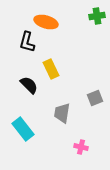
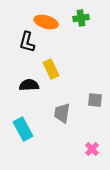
green cross: moved 16 px left, 2 px down
black semicircle: rotated 48 degrees counterclockwise
gray square: moved 2 px down; rotated 28 degrees clockwise
cyan rectangle: rotated 10 degrees clockwise
pink cross: moved 11 px right, 2 px down; rotated 32 degrees clockwise
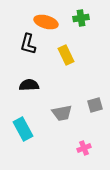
black L-shape: moved 1 px right, 2 px down
yellow rectangle: moved 15 px right, 14 px up
gray square: moved 5 px down; rotated 21 degrees counterclockwise
gray trapezoid: rotated 110 degrees counterclockwise
pink cross: moved 8 px left, 1 px up; rotated 24 degrees clockwise
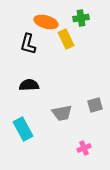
yellow rectangle: moved 16 px up
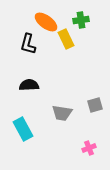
green cross: moved 2 px down
orange ellipse: rotated 20 degrees clockwise
gray trapezoid: rotated 20 degrees clockwise
pink cross: moved 5 px right
